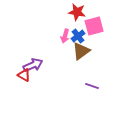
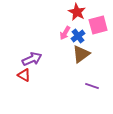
red star: rotated 18 degrees clockwise
pink square: moved 4 px right, 1 px up
pink arrow: moved 3 px up; rotated 16 degrees clockwise
brown triangle: moved 3 px down
purple arrow: moved 1 px left, 6 px up
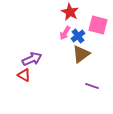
red star: moved 7 px left
pink square: rotated 30 degrees clockwise
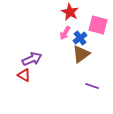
blue cross: moved 2 px right, 2 px down
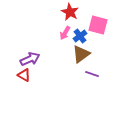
blue cross: moved 2 px up
purple arrow: moved 2 px left
purple line: moved 12 px up
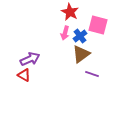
pink arrow: rotated 16 degrees counterclockwise
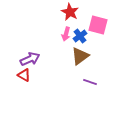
pink arrow: moved 1 px right, 1 px down
brown triangle: moved 1 px left, 2 px down
purple line: moved 2 px left, 8 px down
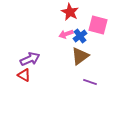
pink arrow: rotated 56 degrees clockwise
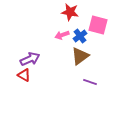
red star: rotated 18 degrees counterclockwise
pink arrow: moved 4 px left, 1 px down
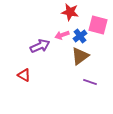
purple arrow: moved 10 px right, 13 px up
